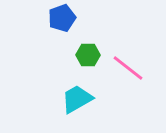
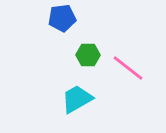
blue pentagon: rotated 12 degrees clockwise
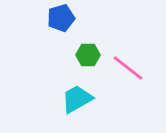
blue pentagon: moved 1 px left; rotated 8 degrees counterclockwise
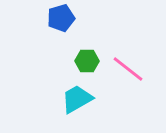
green hexagon: moved 1 px left, 6 px down
pink line: moved 1 px down
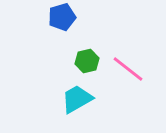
blue pentagon: moved 1 px right, 1 px up
green hexagon: rotated 15 degrees counterclockwise
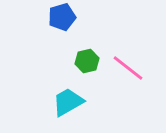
pink line: moved 1 px up
cyan trapezoid: moved 9 px left, 3 px down
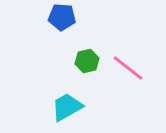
blue pentagon: rotated 20 degrees clockwise
cyan trapezoid: moved 1 px left, 5 px down
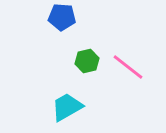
pink line: moved 1 px up
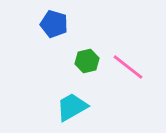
blue pentagon: moved 8 px left, 7 px down; rotated 12 degrees clockwise
cyan trapezoid: moved 5 px right
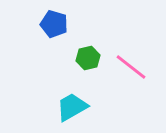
green hexagon: moved 1 px right, 3 px up
pink line: moved 3 px right
